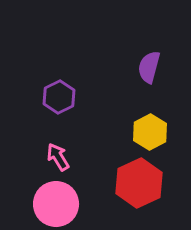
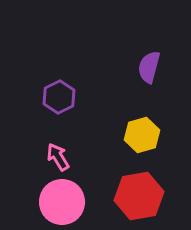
yellow hexagon: moved 8 px left, 3 px down; rotated 12 degrees clockwise
red hexagon: moved 13 px down; rotated 15 degrees clockwise
pink circle: moved 6 px right, 2 px up
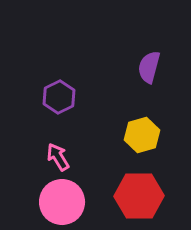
red hexagon: rotated 9 degrees clockwise
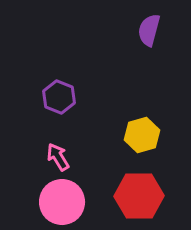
purple semicircle: moved 37 px up
purple hexagon: rotated 12 degrees counterclockwise
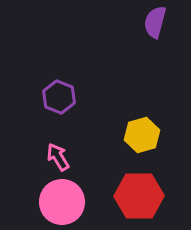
purple semicircle: moved 6 px right, 8 px up
